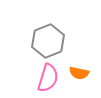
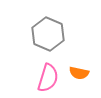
gray hexagon: moved 7 px up; rotated 16 degrees counterclockwise
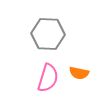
gray hexagon: rotated 20 degrees counterclockwise
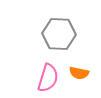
gray hexagon: moved 11 px right
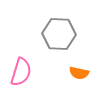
pink semicircle: moved 27 px left, 6 px up
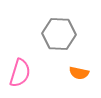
pink semicircle: moved 1 px left, 1 px down
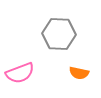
pink semicircle: rotated 52 degrees clockwise
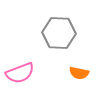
gray hexagon: moved 1 px up
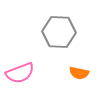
gray hexagon: moved 1 px up
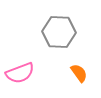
orange semicircle: rotated 138 degrees counterclockwise
